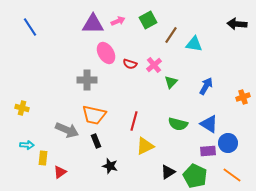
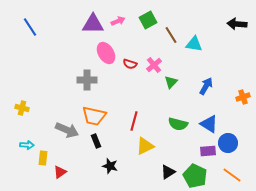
brown line: rotated 66 degrees counterclockwise
orange trapezoid: moved 1 px down
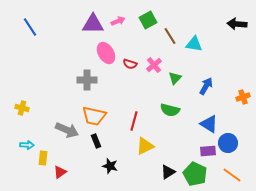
brown line: moved 1 px left, 1 px down
green triangle: moved 4 px right, 4 px up
green semicircle: moved 8 px left, 14 px up
green pentagon: moved 2 px up
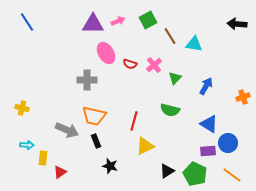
blue line: moved 3 px left, 5 px up
black triangle: moved 1 px left, 1 px up
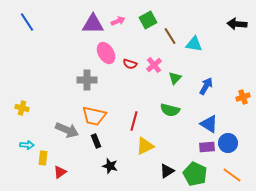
purple rectangle: moved 1 px left, 4 px up
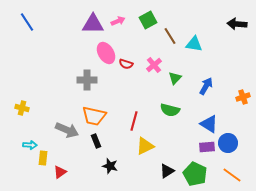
red semicircle: moved 4 px left
cyan arrow: moved 3 px right
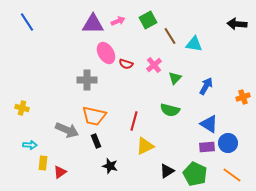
yellow rectangle: moved 5 px down
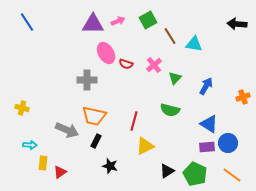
black rectangle: rotated 48 degrees clockwise
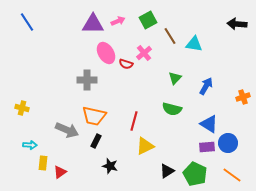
pink cross: moved 10 px left, 12 px up
green semicircle: moved 2 px right, 1 px up
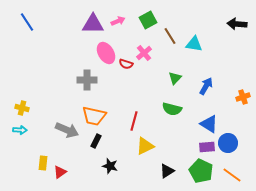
cyan arrow: moved 10 px left, 15 px up
green pentagon: moved 6 px right, 3 px up
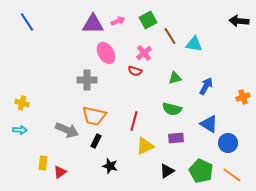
black arrow: moved 2 px right, 3 px up
red semicircle: moved 9 px right, 7 px down
green triangle: rotated 32 degrees clockwise
yellow cross: moved 5 px up
purple rectangle: moved 31 px left, 9 px up
